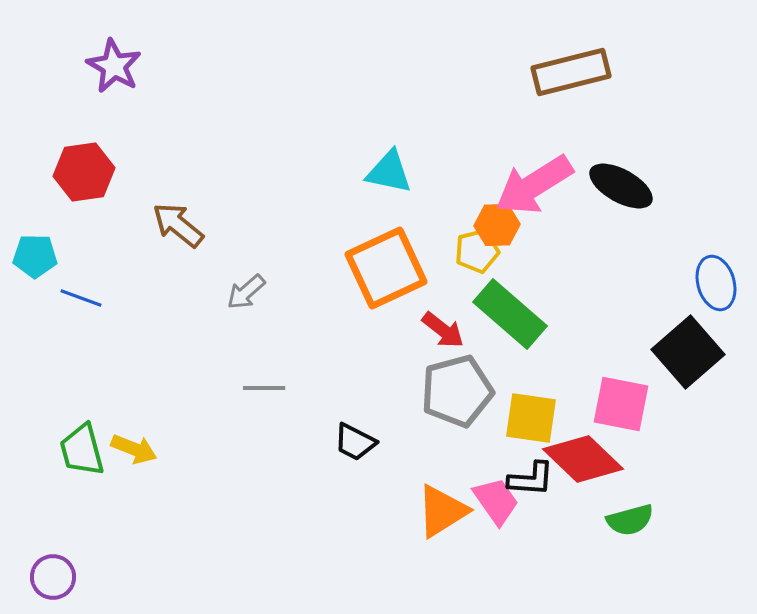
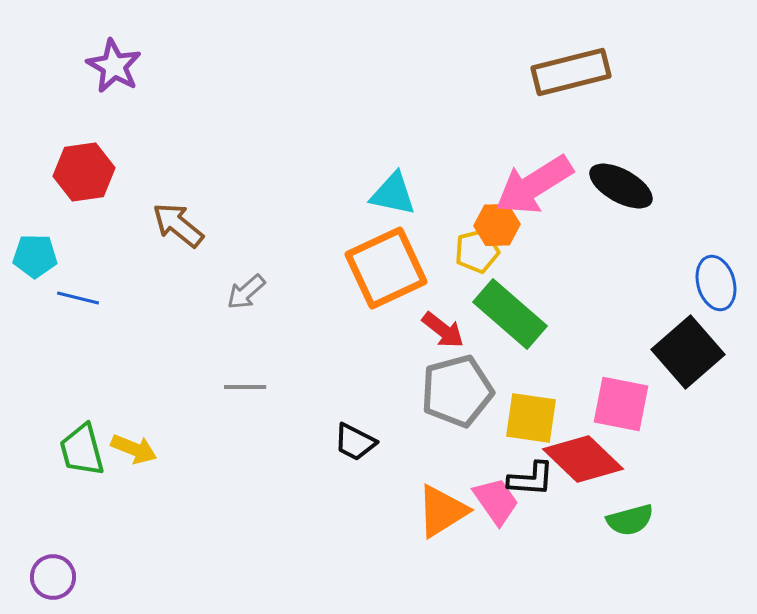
cyan triangle: moved 4 px right, 22 px down
blue line: moved 3 px left; rotated 6 degrees counterclockwise
gray line: moved 19 px left, 1 px up
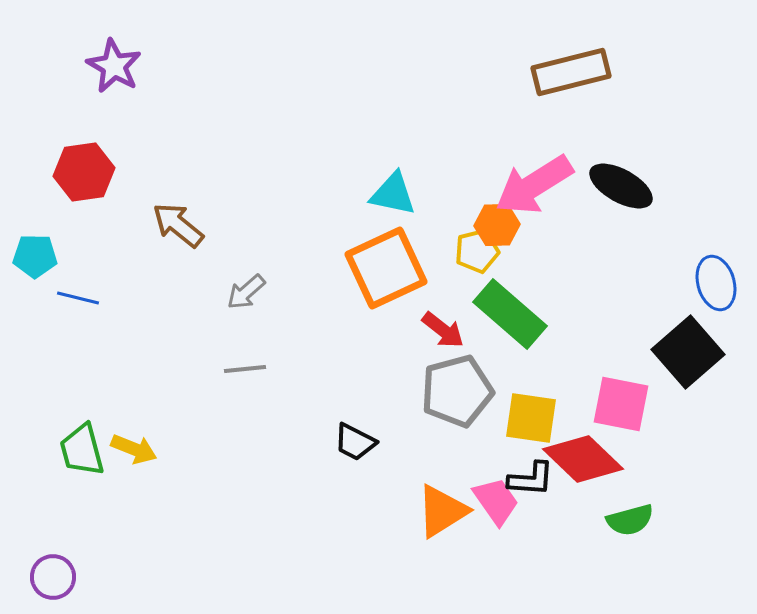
gray line: moved 18 px up; rotated 6 degrees counterclockwise
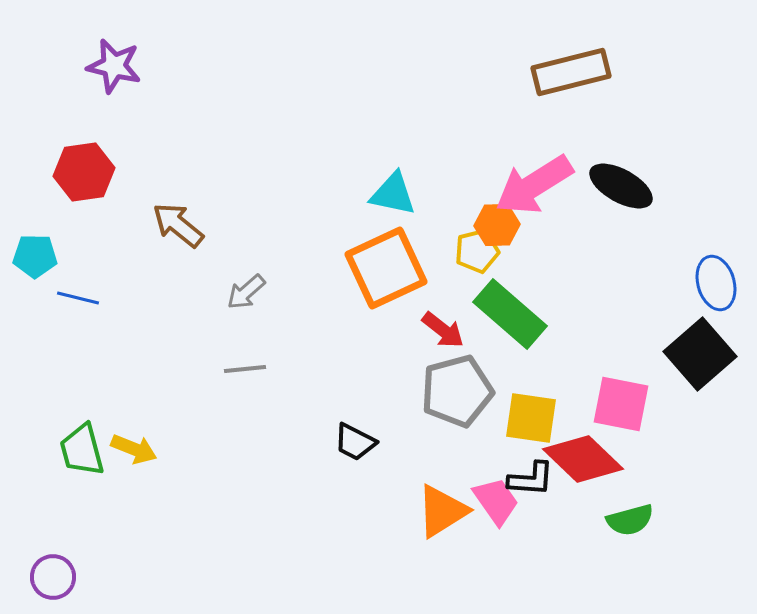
purple star: rotated 16 degrees counterclockwise
black square: moved 12 px right, 2 px down
